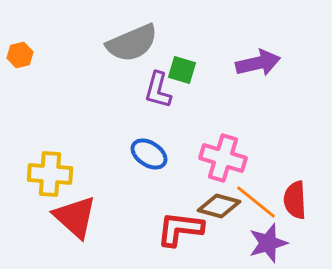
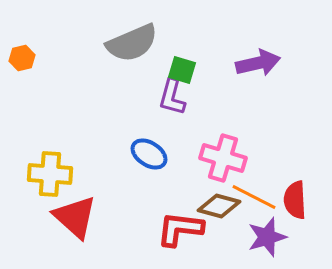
orange hexagon: moved 2 px right, 3 px down
purple L-shape: moved 14 px right, 7 px down
orange line: moved 2 px left, 5 px up; rotated 12 degrees counterclockwise
purple star: moved 1 px left, 6 px up
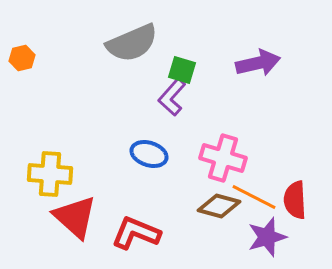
purple L-shape: rotated 27 degrees clockwise
blue ellipse: rotated 15 degrees counterclockwise
red L-shape: moved 44 px left, 4 px down; rotated 15 degrees clockwise
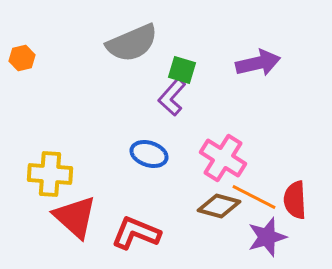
pink cross: rotated 15 degrees clockwise
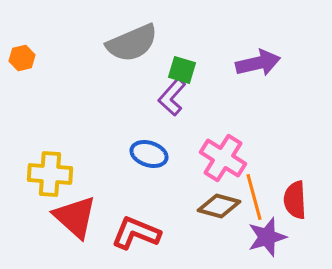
orange line: rotated 48 degrees clockwise
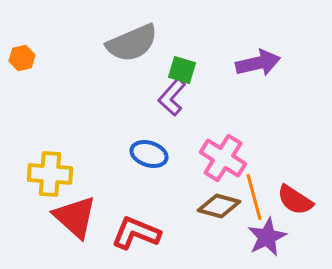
red semicircle: rotated 54 degrees counterclockwise
purple star: rotated 9 degrees counterclockwise
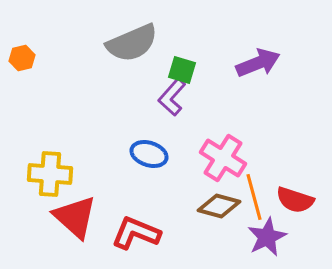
purple arrow: rotated 9 degrees counterclockwise
red semicircle: rotated 15 degrees counterclockwise
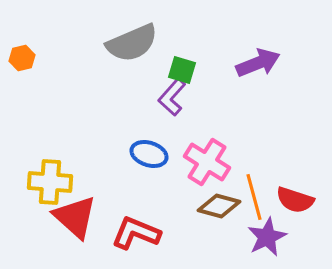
pink cross: moved 16 px left, 4 px down
yellow cross: moved 8 px down
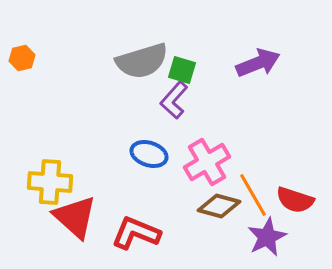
gray semicircle: moved 10 px right, 18 px down; rotated 6 degrees clockwise
purple L-shape: moved 2 px right, 3 px down
pink cross: rotated 27 degrees clockwise
orange line: moved 1 px left, 2 px up; rotated 15 degrees counterclockwise
